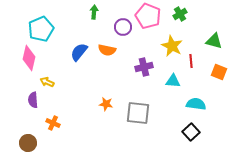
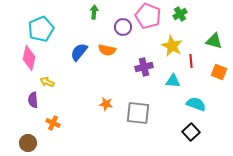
cyan semicircle: rotated 12 degrees clockwise
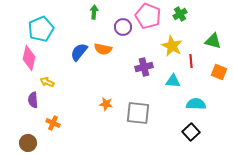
green triangle: moved 1 px left
orange semicircle: moved 4 px left, 1 px up
cyan semicircle: rotated 18 degrees counterclockwise
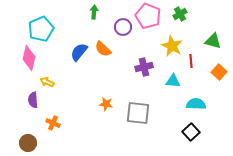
orange semicircle: rotated 30 degrees clockwise
orange square: rotated 21 degrees clockwise
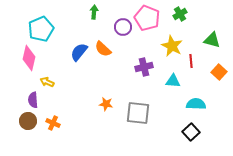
pink pentagon: moved 1 px left, 2 px down
green triangle: moved 1 px left, 1 px up
brown circle: moved 22 px up
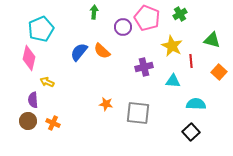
orange semicircle: moved 1 px left, 2 px down
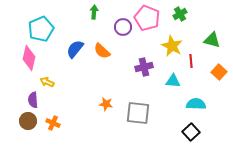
blue semicircle: moved 4 px left, 3 px up
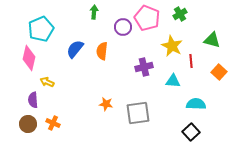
orange semicircle: rotated 54 degrees clockwise
gray square: rotated 15 degrees counterclockwise
brown circle: moved 3 px down
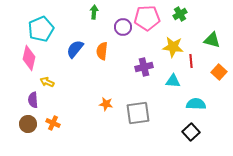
pink pentagon: rotated 25 degrees counterclockwise
yellow star: moved 1 px right, 1 px down; rotated 20 degrees counterclockwise
